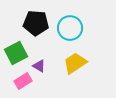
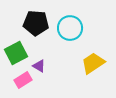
yellow trapezoid: moved 18 px right
pink rectangle: moved 1 px up
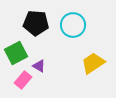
cyan circle: moved 3 px right, 3 px up
pink rectangle: rotated 18 degrees counterclockwise
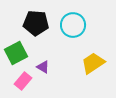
purple triangle: moved 4 px right, 1 px down
pink rectangle: moved 1 px down
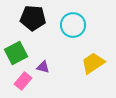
black pentagon: moved 3 px left, 5 px up
purple triangle: rotated 16 degrees counterclockwise
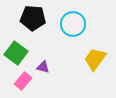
cyan circle: moved 1 px up
green square: rotated 25 degrees counterclockwise
yellow trapezoid: moved 2 px right, 4 px up; rotated 20 degrees counterclockwise
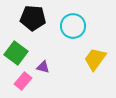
cyan circle: moved 2 px down
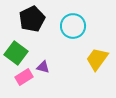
black pentagon: moved 1 px left, 1 px down; rotated 30 degrees counterclockwise
yellow trapezoid: moved 2 px right
pink rectangle: moved 1 px right, 4 px up; rotated 18 degrees clockwise
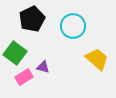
green square: moved 1 px left
yellow trapezoid: rotated 95 degrees clockwise
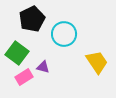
cyan circle: moved 9 px left, 8 px down
green square: moved 2 px right
yellow trapezoid: moved 3 px down; rotated 15 degrees clockwise
